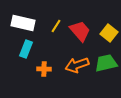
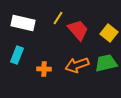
yellow line: moved 2 px right, 8 px up
red trapezoid: moved 2 px left, 1 px up
cyan rectangle: moved 9 px left, 6 px down
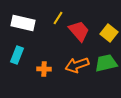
red trapezoid: moved 1 px right, 1 px down
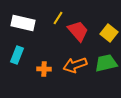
red trapezoid: moved 1 px left
orange arrow: moved 2 px left
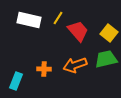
white rectangle: moved 6 px right, 3 px up
cyan rectangle: moved 1 px left, 26 px down
green trapezoid: moved 4 px up
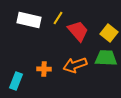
green trapezoid: moved 1 px up; rotated 15 degrees clockwise
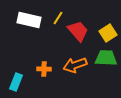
yellow square: moved 1 px left; rotated 18 degrees clockwise
cyan rectangle: moved 1 px down
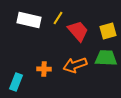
yellow square: moved 2 px up; rotated 18 degrees clockwise
